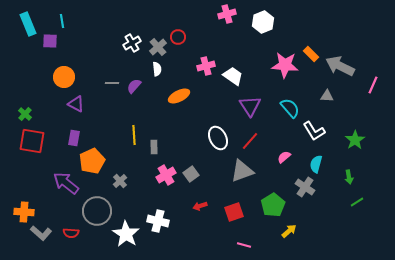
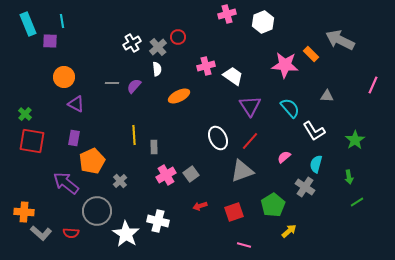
gray arrow at (340, 66): moved 26 px up
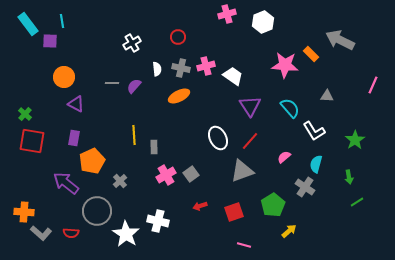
cyan rectangle at (28, 24): rotated 15 degrees counterclockwise
gray cross at (158, 47): moved 23 px right, 21 px down; rotated 36 degrees counterclockwise
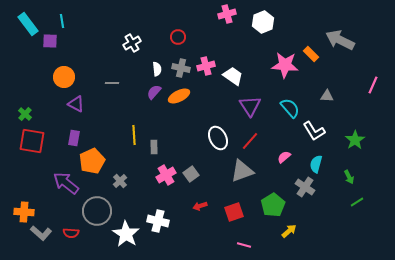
purple semicircle at (134, 86): moved 20 px right, 6 px down
green arrow at (349, 177): rotated 16 degrees counterclockwise
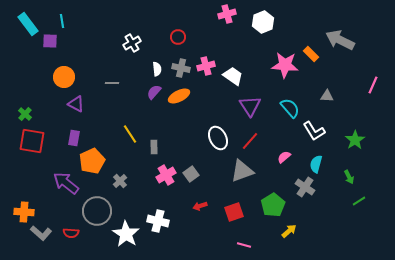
yellow line at (134, 135): moved 4 px left, 1 px up; rotated 30 degrees counterclockwise
green line at (357, 202): moved 2 px right, 1 px up
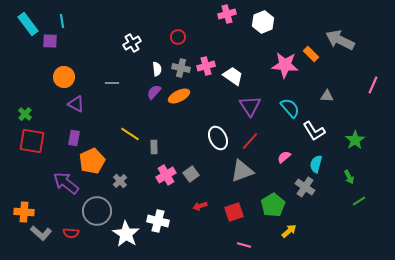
yellow line at (130, 134): rotated 24 degrees counterclockwise
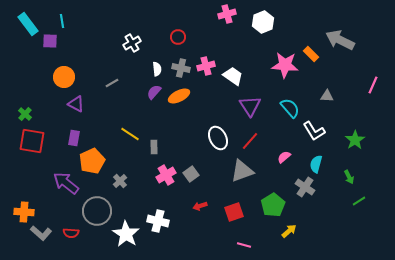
gray line at (112, 83): rotated 32 degrees counterclockwise
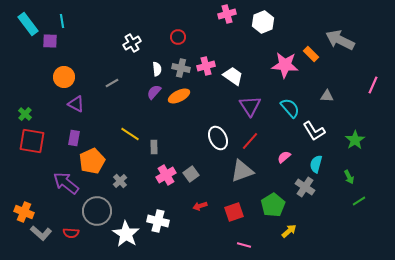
orange cross at (24, 212): rotated 18 degrees clockwise
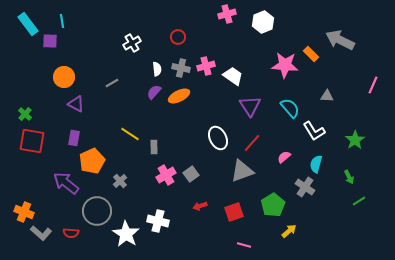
red line at (250, 141): moved 2 px right, 2 px down
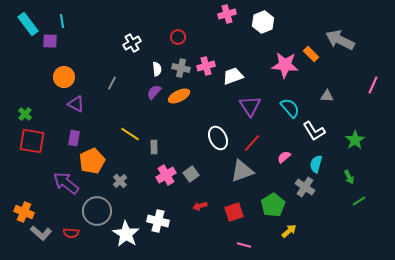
white trapezoid at (233, 76): rotated 55 degrees counterclockwise
gray line at (112, 83): rotated 32 degrees counterclockwise
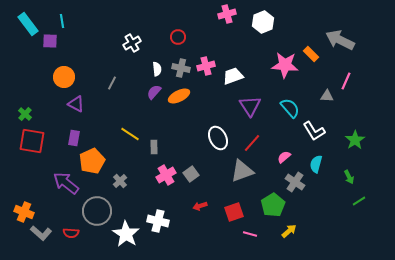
pink line at (373, 85): moved 27 px left, 4 px up
gray cross at (305, 187): moved 10 px left, 5 px up
pink line at (244, 245): moved 6 px right, 11 px up
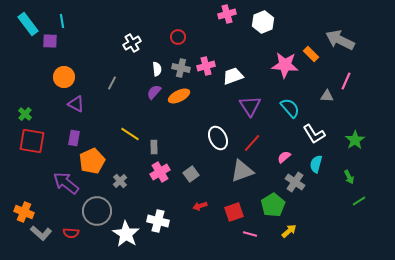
white L-shape at (314, 131): moved 3 px down
pink cross at (166, 175): moved 6 px left, 3 px up
